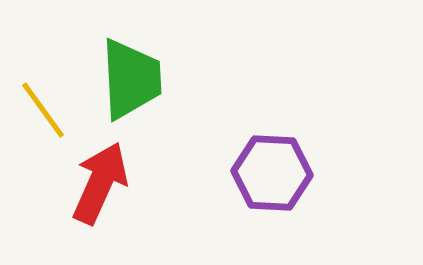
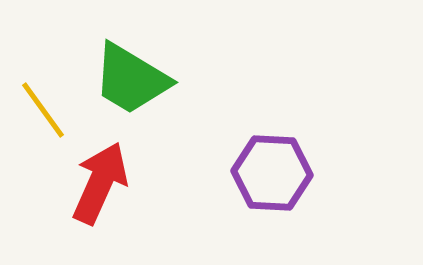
green trapezoid: rotated 124 degrees clockwise
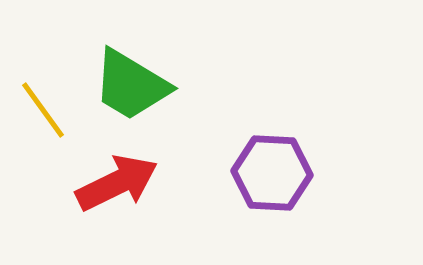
green trapezoid: moved 6 px down
red arrow: moved 17 px right; rotated 40 degrees clockwise
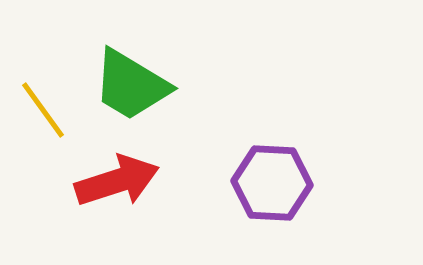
purple hexagon: moved 10 px down
red arrow: moved 2 px up; rotated 8 degrees clockwise
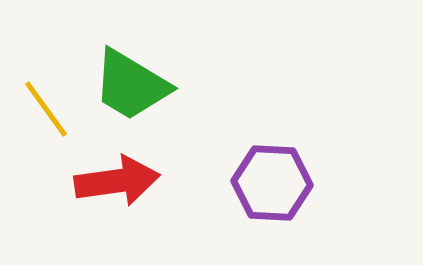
yellow line: moved 3 px right, 1 px up
red arrow: rotated 10 degrees clockwise
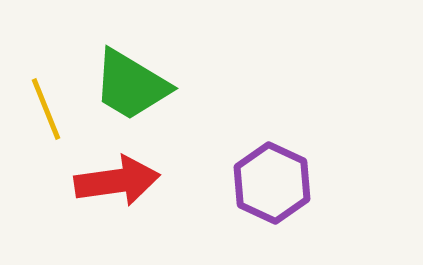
yellow line: rotated 14 degrees clockwise
purple hexagon: rotated 22 degrees clockwise
